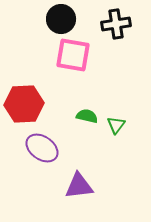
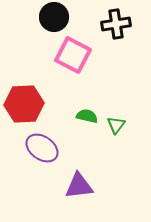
black circle: moved 7 px left, 2 px up
pink square: rotated 18 degrees clockwise
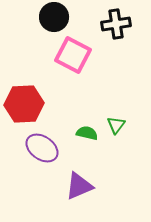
green semicircle: moved 17 px down
purple triangle: rotated 16 degrees counterclockwise
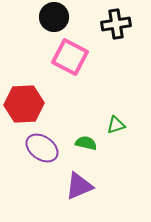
pink square: moved 3 px left, 2 px down
green triangle: rotated 36 degrees clockwise
green semicircle: moved 1 px left, 10 px down
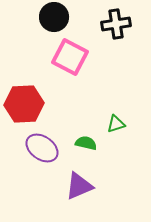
green triangle: moved 1 px up
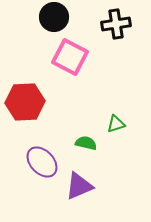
red hexagon: moved 1 px right, 2 px up
purple ellipse: moved 14 px down; rotated 12 degrees clockwise
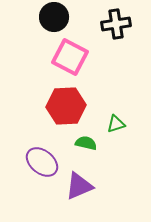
red hexagon: moved 41 px right, 4 px down
purple ellipse: rotated 8 degrees counterclockwise
